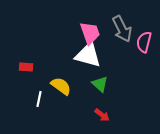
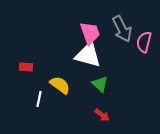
yellow semicircle: moved 1 px left, 1 px up
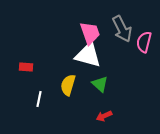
yellow semicircle: moved 8 px right; rotated 110 degrees counterclockwise
red arrow: moved 2 px right, 1 px down; rotated 119 degrees clockwise
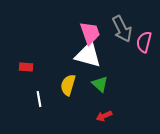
white line: rotated 21 degrees counterclockwise
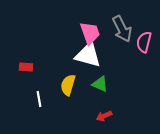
green triangle: rotated 18 degrees counterclockwise
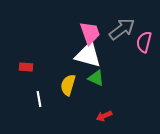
gray arrow: rotated 100 degrees counterclockwise
green triangle: moved 4 px left, 6 px up
